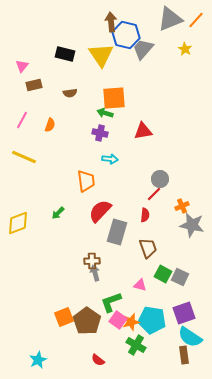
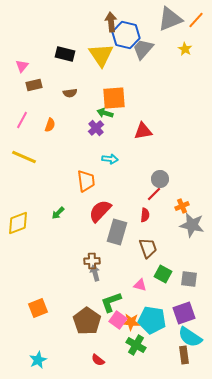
purple cross at (100, 133): moved 4 px left, 5 px up; rotated 35 degrees clockwise
gray square at (180, 277): moved 9 px right, 2 px down; rotated 18 degrees counterclockwise
orange square at (64, 317): moved 26 px left, 9 px up
orange star at (131, 322): rotated 18 degrees clockwise
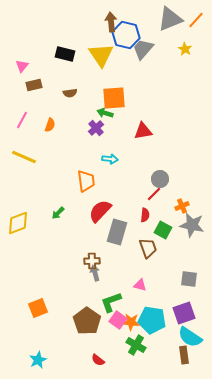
green square at (163, 274): moved 44 px up
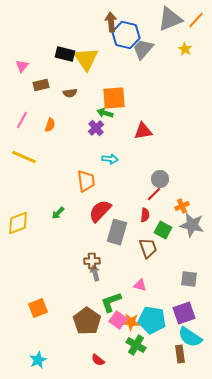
yellow triangle at (101, 55): moved 15 px left, 4 px down
brown rectangle at (34, 85): moved 7 px right
brown rectangle at (184, 355): moved 4 px left, 1 px up
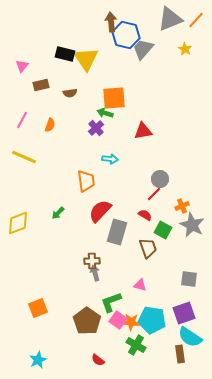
red semicircle at (145, 215): rotated 64 degrees counterclockwise
gray star at (192, 225): rotated 15 degrees clockwise
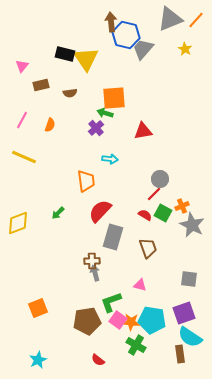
green square at (163, 230): moved 17 px up
gray rectangle at (117, 232): moved 4 px left, 5 px down
brown pentagon at (87, 321): rotated 28 degrees clockwise
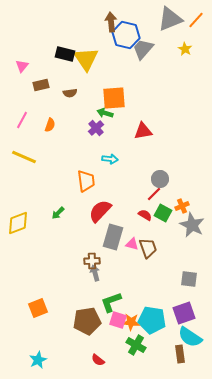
pink triangle at (140, 285): moved 8 px left, 41 px up
pink square at (118, 320): rotated 18 degrees counterclockwise
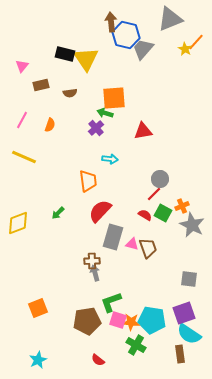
orange line at (196, 20): moved 22 px down
orange trapezoid at (86, 181): moved 2 px right
cyan semicircle at (190, 337): moved 1 px left, 3 px up
